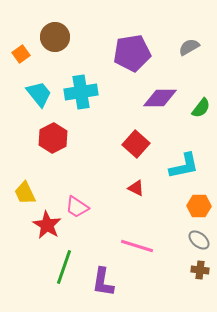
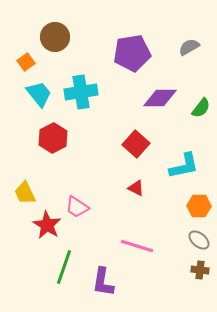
orange square: moved 5 px right, 8 px down
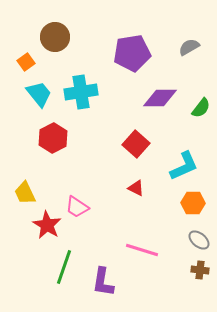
cyan L-shape: rotated 12 degrees counterclockwise
orange hexagon: moved 6 px left, 3 px up
pink line: moved 5 px right, 4 px down
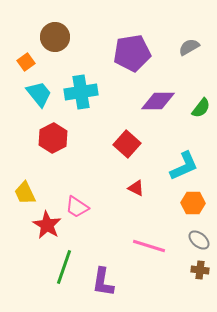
purple diamond: moved 2 px left, 3 px down
red square: moved 9 px left
pink line: moved 7 px right, 4 px up
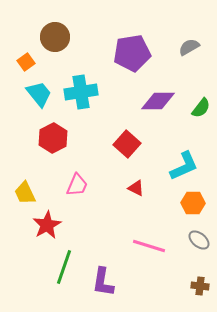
pink trapezoid: moved 22 px up; rotated 100 degrees counterclockwise
red star: rotated 12 degrees clockwise
brown cross: moved 16 px down
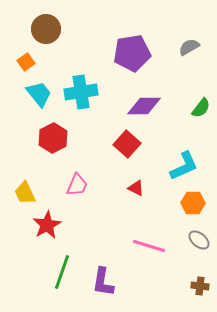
brown circle: moved 9 px left, 8 px up
purple diamond: moved 14 px left, 5 px down
green line: moved 2 px left, 5 px down
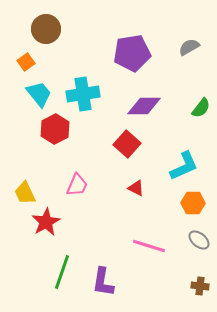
cyan cross: moved 2 px right, 2 px down
red hexagon: moved 2 px right, 9 px up
red star: moved 1 px left, 3 px up
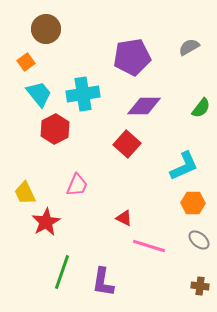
purple pentagon: moved 4 px down
red triangle: moved 12 px left, 30 px down
